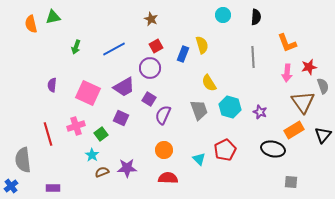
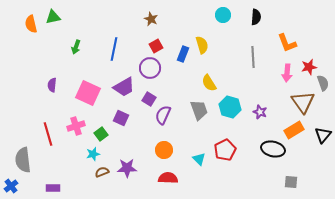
blue line at (114, 49): rotated 50 degrees counterclockwise
gray semicircle at (323, 86): moved 3 px up
cyan star at (92, 155): moved 1 px right, 1 px up; rotated 24 degrees clockwise
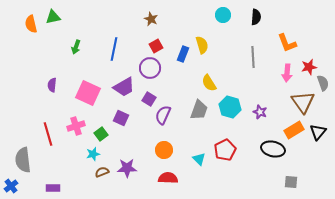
gray trapezoid at (199, 110): rotated 40 degrees clockwise
black triangle at (323, 135): moved 5 px left, 3 px up
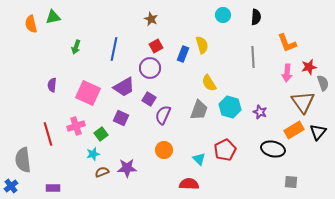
red semicircle at (168, 178): moved 21 px right, 6 px down
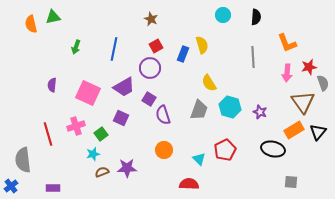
purple semicircle at (163, 115): rotated 42 degrees counterclockwise
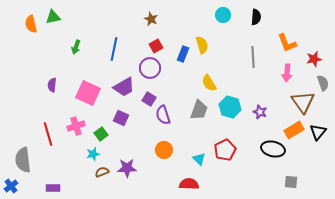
red star at (309, 67): moved 5 px right, 8 px up
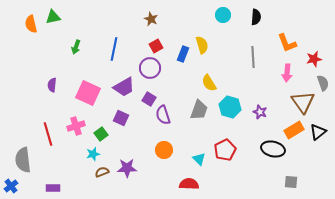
black triangle at (318, 132): rotated 12 degrees clockwise
